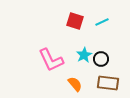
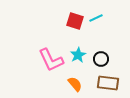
cyan line: moved 6 px left, 4 px up
cyan star: moved 6 px left
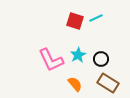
brown rectangle: rotated 25 degrees clockwise
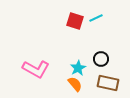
cyan star: moved 13 px down
pink L-shape: moved 15 px left, 9 px down; rotated 36 degrees counterclockwise
brown rectangle: rotated 20 degrees counterclockwise
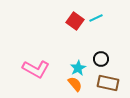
red square: rotated 18 degrees clockwise
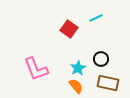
red square: moved 6 px left, 8 px down
pink L-shape: rotated 40 degrees clockwise
orange semicircle: moved 1 px right, 2 px down
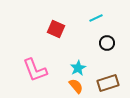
red square: moved 13 px left; rotated 12 degrees counterclockwise
black circle: moved 6 px right, 16 px up
pink L-shape: moved 1 px left, 1 px down
brown rectangle: rotated 30 degrees counterclockwise
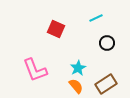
brown rectangle: moved 2 px left, 1 px down; rotated 15 degrees counterclockwise
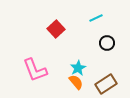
red square: rotated 24 degrees clockwise
orange semicircle: moved 4 px up
